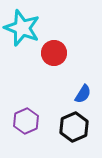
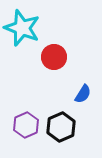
red circle: moved 4 px down
purple hexagon: moved 4 px down
black hexagon: moved 13 px left
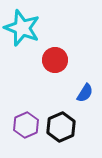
red circle: moved 1 px right, 3 px down
blue semicircle: moved 2 px right, 1 px up
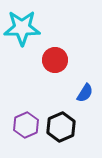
cyan star: rotated 21 degrees counterclockwise
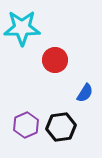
black hexagon: rotated 16 degrees clockwise
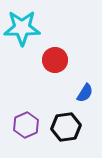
black hexagon: moved 5 px right
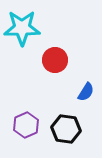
blue semicircle: moved 1 px right, 1 px up
black hexagon: moved 2 px down; rotated 16 degrees clockwise
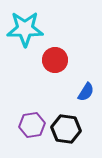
cyan star: moved 3 px right, 1 px down
purple hexagon: moved 6 px right; rotated 15 degrees clockwise
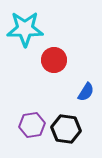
red circle: moved 1 px left
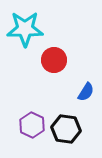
purple hexagon: rotated 25 degrees counterclockwise
